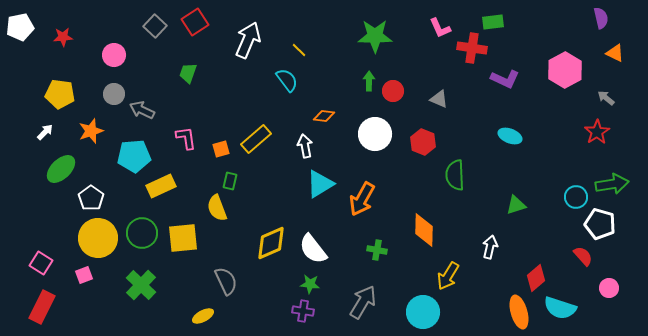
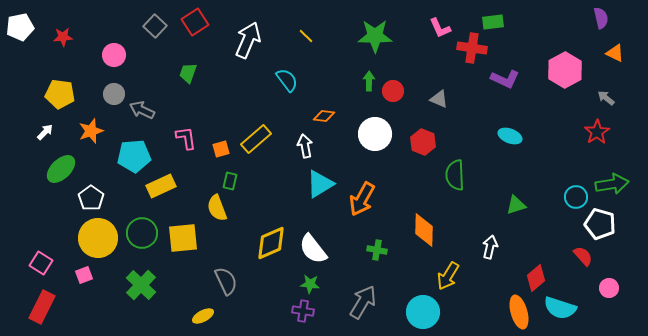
yellow line at (299, 50): moved 7 px right, 14 px up
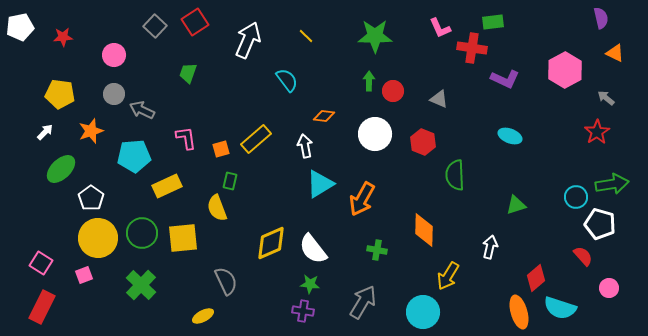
yellow rectangle at (161, 186): moved 6 px right
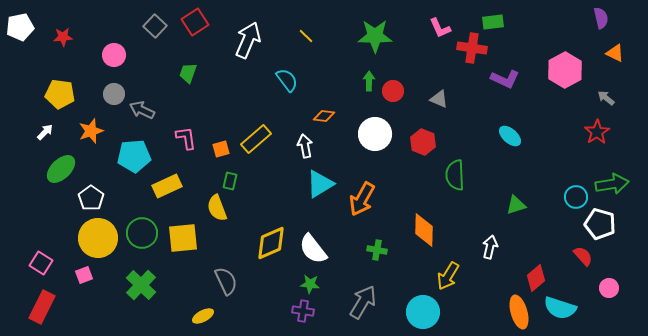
cyan ellipse at (510, 136): rotated 20 degrees clockwise
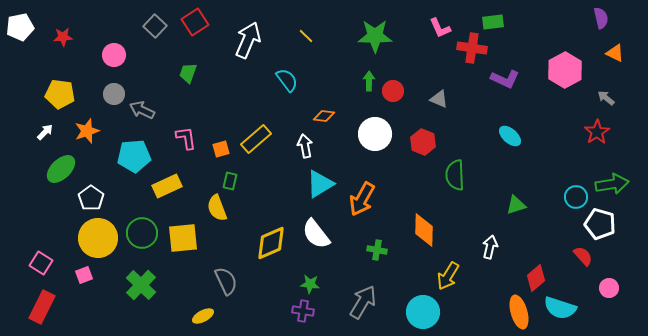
orange star at (91, 131): moved 4 px left
white semicircle at (313, 249): moved 3 px right, 15 px up
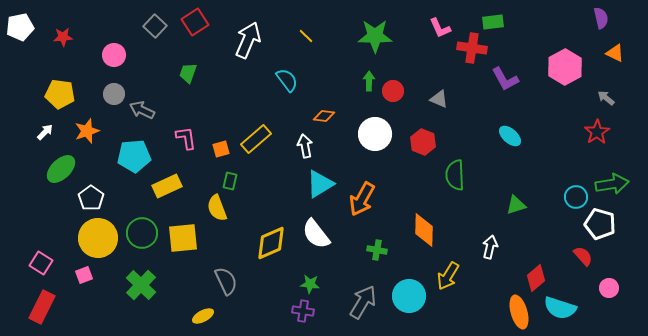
pink hexagon at (565, 70): moved 3 px up
purple L-shape at (505, 79): rotated 36 degrees clockwise
cyan circle at (423, 312): moved 14 px left, 16 px up
